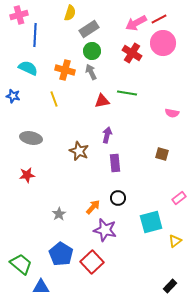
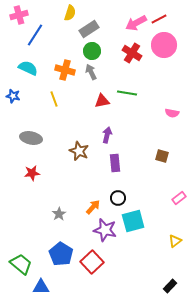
blue line: rotated 30 degrees clockwise
pink circle: moved 1 px right, 2 px down
brown square: moved 2 px down
red star: moved 5 px right, 2 px up
cyan square: moved 18 px left, 1 px up
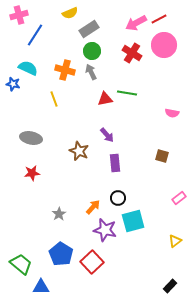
yellow semicircle: rotated 49 degrees clockwise
blue star: moved 12 px up
red triangle: moved 3 px right, 2 px up
purple arrow: rotated 126 degrees clockwise
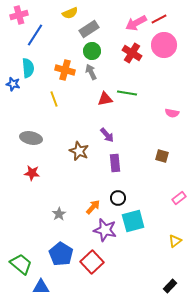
cyan semicircle: rotated 60 degrees clockwise
red star: rotated 14 degrees clockwise
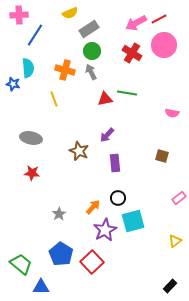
pink cross: rotated 12 degrees clockwise
purple arrow: rotated 84 degrees clockwise
purple star: rotated 30 degrees clockwise
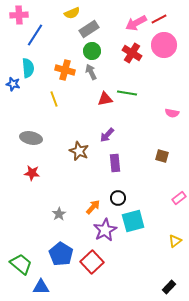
yellow semicircle: moved 2 px right
black rectangle: moved 1 px left, 1 px down
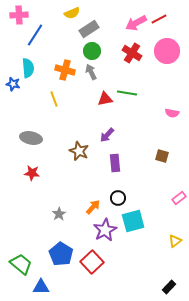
pink circle: moved 3 px right, 6 px down
